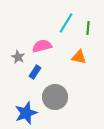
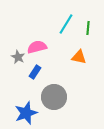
cyan line: moved 1 px down
pink semicircle: moved 5 px left, 1 px down
gray circle: moved 1 px left
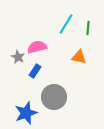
blue rectangle: moved 1 px up
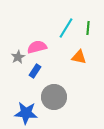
cyan line: moved 4 px down
gray star: rotated 16 degrees clockwise
blue star: rotated 25 degrees clockwise
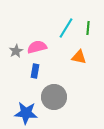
gray star: moved 2 px left, 6 px up
blue rectangle: rotated 24 degrees counterclockwise
